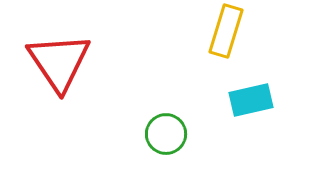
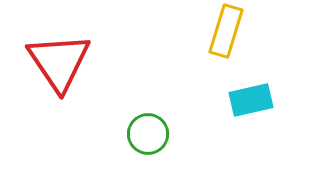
green circle: moved 18 px left
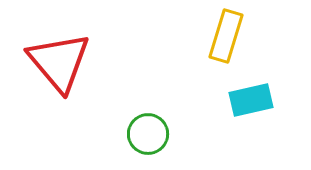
yellow rectangle: moved 5 px down
red triangle: rotated 6 degrees counterclockwise
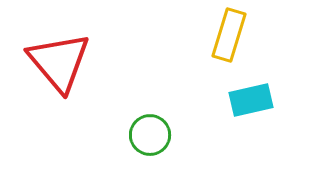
yellow rectangle: moved 3 px right, 1 px up
green circle: moved 2 px right, 1 px down
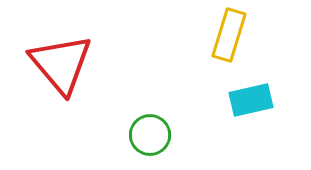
red triangle: moved 2 px right, 2 px down
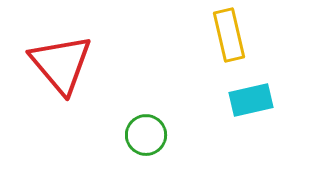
yellow rectangle: rotated 30 degrees counterclockwise
green circle: moved 4 px left
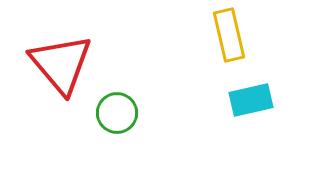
green circle: moved 29 px left, 22 px up
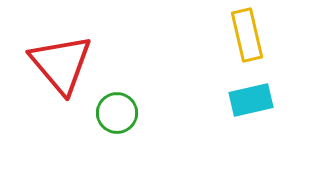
yellow rectangle: moved 18 px right
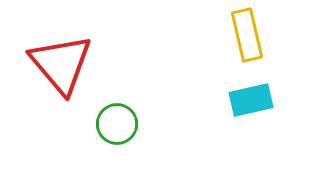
green circle: moved 11 px down
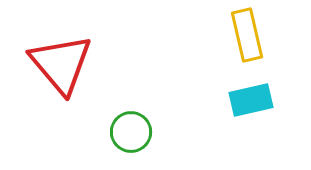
green circle: moved 14 px right, 8 px down
